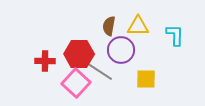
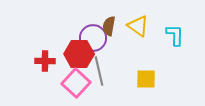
yellow triangle: rotated 35 degrees clockwise
purple circle: moved 28 px left, 12 px up
gray line: rotated 44 degrees clockwise
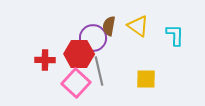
red cross: moved 1 px up
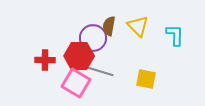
yellow triangle: rotated 10 degrees clockwise
red hexagon: moved 2 px down
gray line: rotated 60 degrees counterclockwise
yellow square: rotated 10 degrees clockwise
pink square: rotated 12 degrees counterclockwise
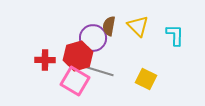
red hexagon: moved 1 px left; rotated 16 degrees counterclockwise
yellow square: rotated 15 degrees clockwise
pink square: moved 1 px left, 2 px up
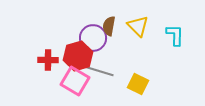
red cross: moved 3 px right
yellow square: moved 8 px left, 5 px down
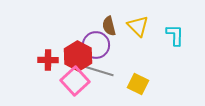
brown semicircle: rotated 24 degrees counterclockwise
purple circle: moved 3 px right, 7 px down
red hexagon: rotated 16 degrees counterclockwise
pink square: rotated 16 degrees clockwise
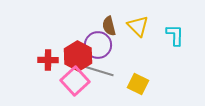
purple circle: moved 2 px right
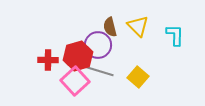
brown semicircle: moved 1 px right, 1 px down
red hexagon: rotated 16 degrees clockwise
yellow square: moved 7 px up; rotated 15 degrees clockwise
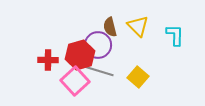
red hexagon: moved 2 px right, 1 px up
